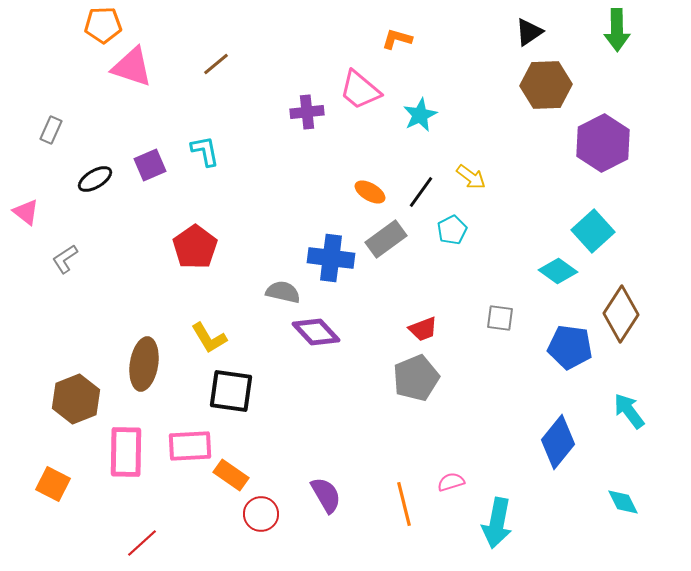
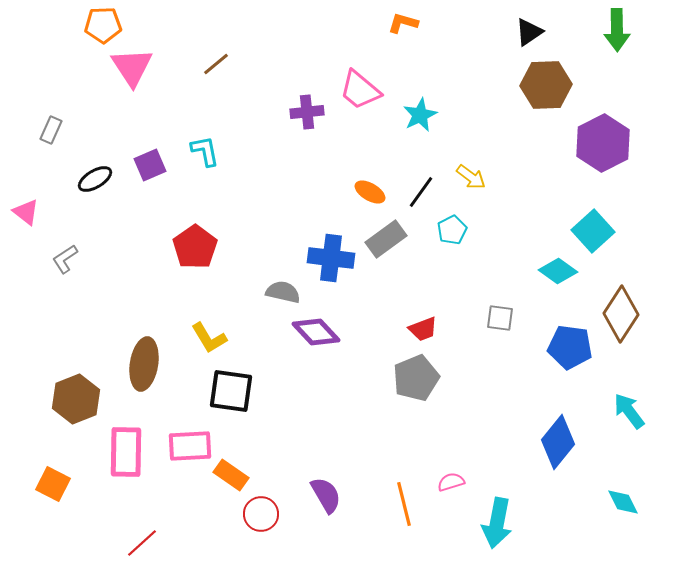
orange L-shape at (397, 39): moved 6 px right, 16 px up
pink triangle at (132, 67): rotated 39 degrees clockwise
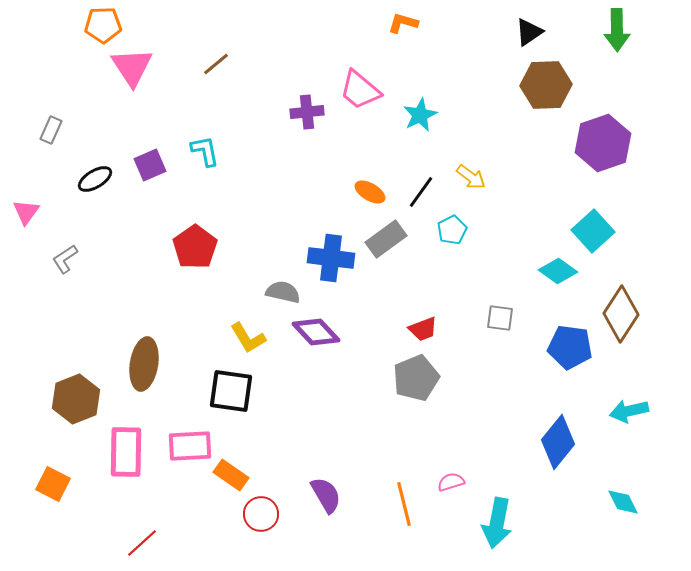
purple hexagon at (603, 143): rotated 8 degrees clockwise
pink triangle at (26, 212): rotated 28 degrees clockwise
yellow L-shape at (209, 338): moved 39 px right
cyan arrow at (629, 411): rotated 66 degrees counterclockwise
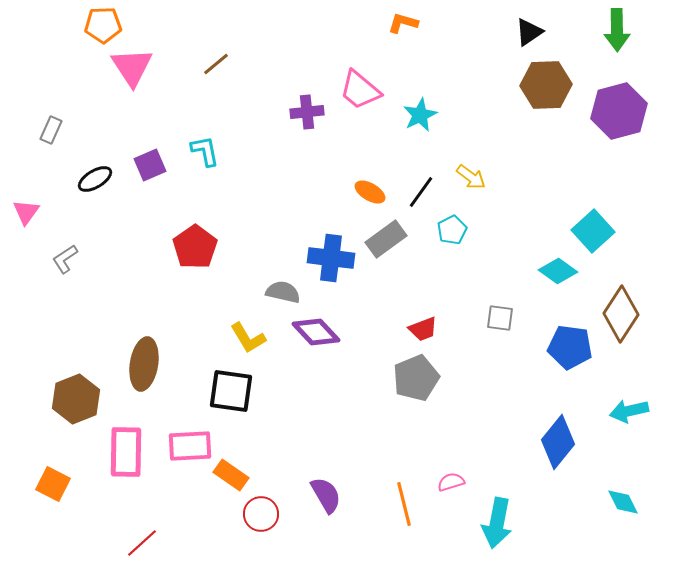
purple hexagon at (603, 143): moved 16 px right, 32 px up; rotated 4 degrees clockwise
